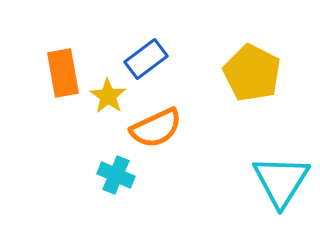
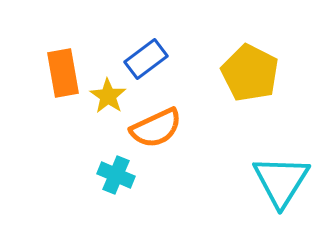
yellow pentagon: moved 2 px left
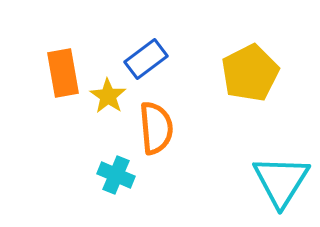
yellow pentagon: rotated 18 degrees clockwise
orange semicircle: rotated 70 degrees counterclockwise
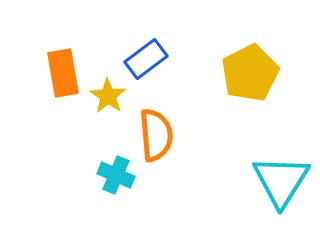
orange semicircle: moved 7 px down
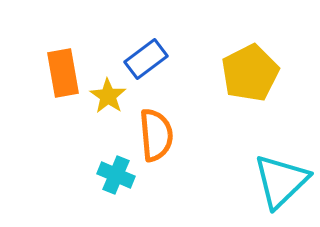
cyan triangle: rotated 14 degrees clockwise
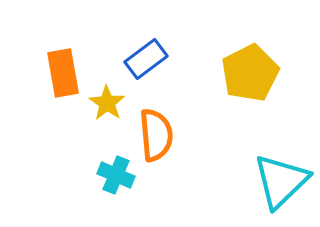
yellow star: moved 1 px left, 7 px down
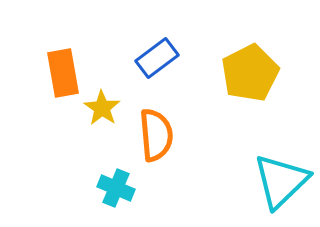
blue rectangle: moved 11 px right, 1 px up
yellow star: moved 5 px left, 5 px down
cyan cross: moved 13 px down
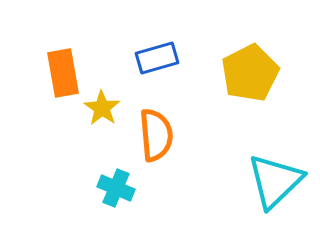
blue rectangle: rotated 21 degrees clockwise
cyan triangle: moved 6 px left
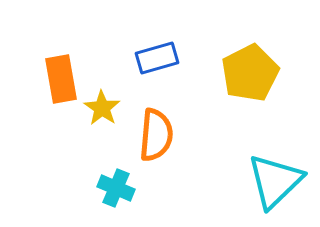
orange rectangle: moved 2 px left, 6 px down
orange semicircle: rotated 10 degrees clockwise
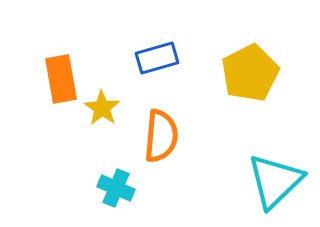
orange semicircle: moved 5 px right, 1 px down
